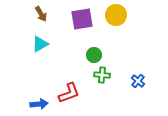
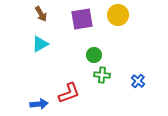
yellow circle: moved 2 px right
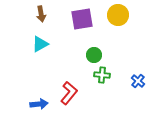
brown arrow: rotated 21 degrees clockwise
red L-shape: rotated 30 degrees counterclockwise
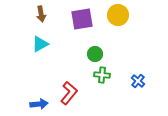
green circle: moved 1 px right, 1 px up
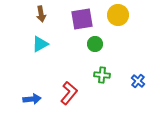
green circle: moved 10 px up
blue arrow: moved 7 px left, 5 px up
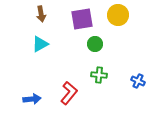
green cross: moved 3 px left
blue cross: rotated 16 degrees counterclockwise
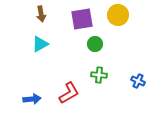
red L-shape: rotated 20 degrees clockwise
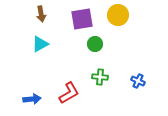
green cross: moved 1 px right, 2 px down
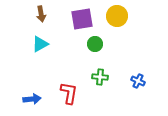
yellow circle: moved 1 px left, 1 px down
red L-shape: rotated 50 degrees counterclockwise
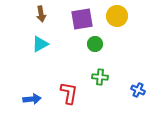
blue cross: moved 9 px down
